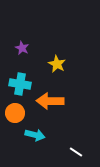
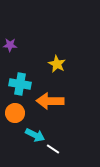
purple star: moved 12 px left, 3 px up; rotated 24 degrees counterclockwise
cyan arrow: rotated 12 degrees clockwise
white line: moved 23 px left, 3 px up
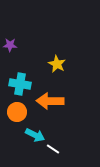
orange circle: moved 2 px right, 1 px up
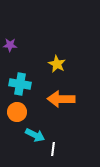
orange arrow: moved 11 px right, 2 px up
white line: rotated 64 degrees clockwise
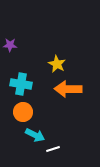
cyan cross: moved 1 px right
orange arrow: moved 7 px right, 10 px up
orange circle: moved 6 px right
white line: rotated 64 degrees clockwise
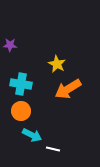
orange arrow: rotated 32 degrees counterclockwise
orange circle: moved 2 px left, 1 px up
cyan arrow: moved 3 px left
white line: rotated 32 degrees clockwise
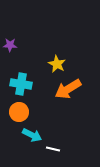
orange circle: moved 2 px left, 1 px down
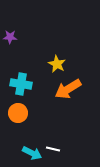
purple star: moved 8 px up
orange circle: moved 1 px left, 1 px down
cyan arrow: moved 18 px down
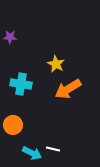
yellow star: moved 1 px left
orange circle: moved 5 px left, 12 px down
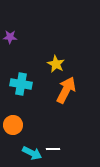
orange arrow: moved 2 px left, 1 px down; rotated 148 degrees clockwise
white line: rotated 16 degrees counterclockwise
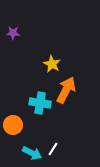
purple star: moved 3 px right, 4 px up
yellow star: moved 4 px left
cyan cross: moved 19 px right, 19 px down
white line: rotated 56 degrees counterclockwise
